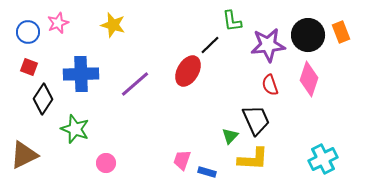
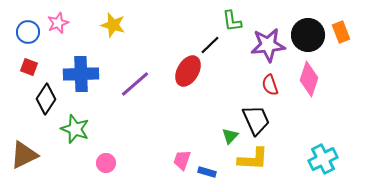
black diamond: moved 3 px right
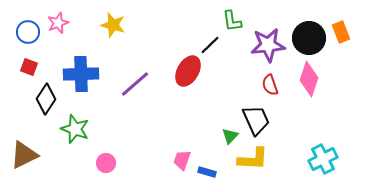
black circle: moved 1 px right, 3 px down
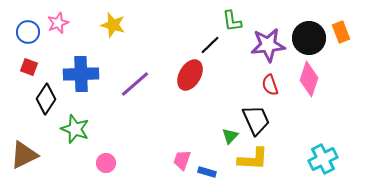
red ellipse: moved 2 px right, 4 px down
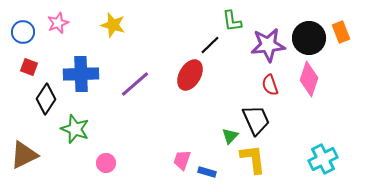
blue circle: moved 5 px left
yellow L-shape: rotated 100 degrees counterclockwise
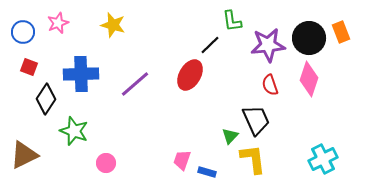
green star: moved 1 px left, 2 px down
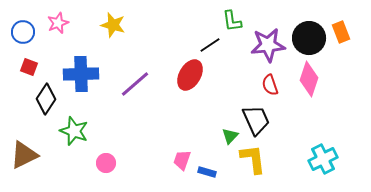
black line: rotated 10 degrees clockwise
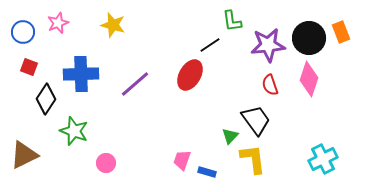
black trapezoid: rotated 12 degrees counterclockwise
